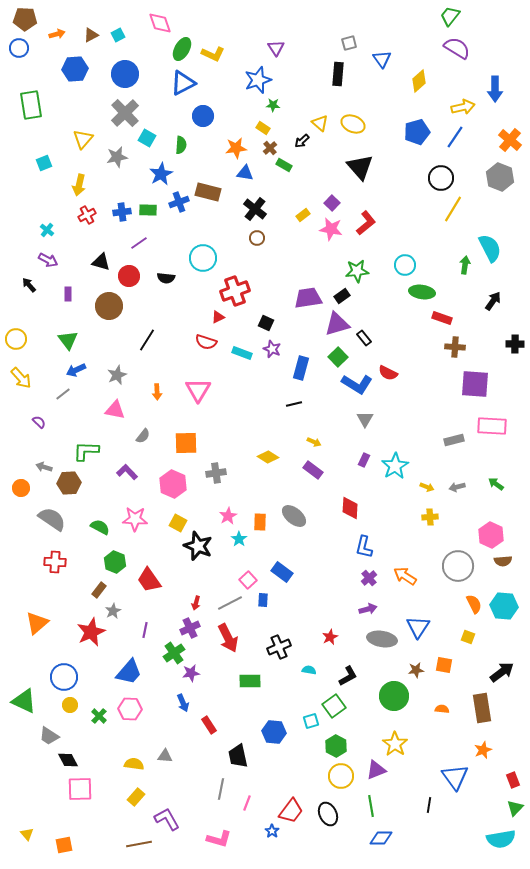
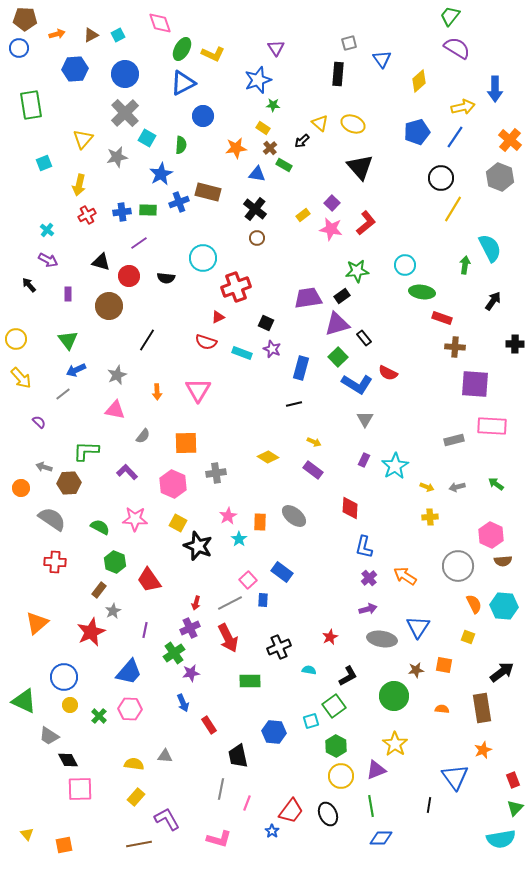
blue triangle at (245, 173): moved 12 px right, 1 px down
red cross at (235, 291): moved 1 px right, 4 px up
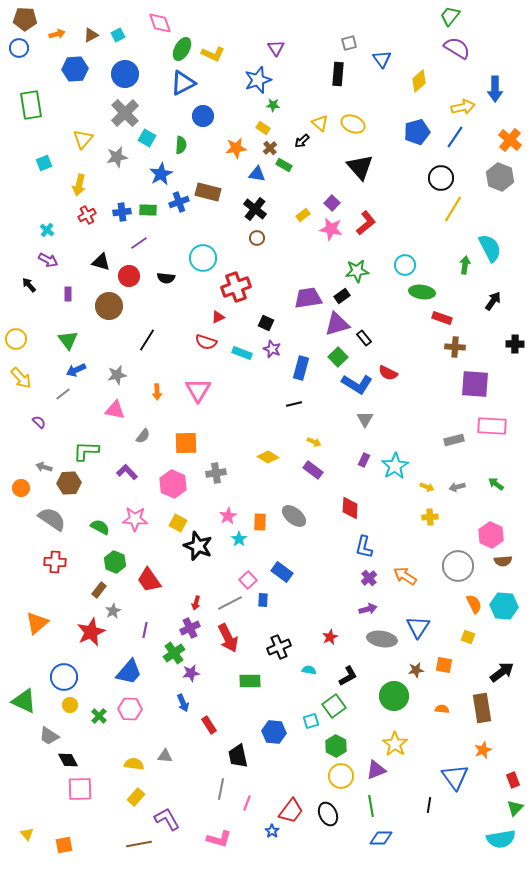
gray star at (117, 375): rotated 12 degrees clockwise
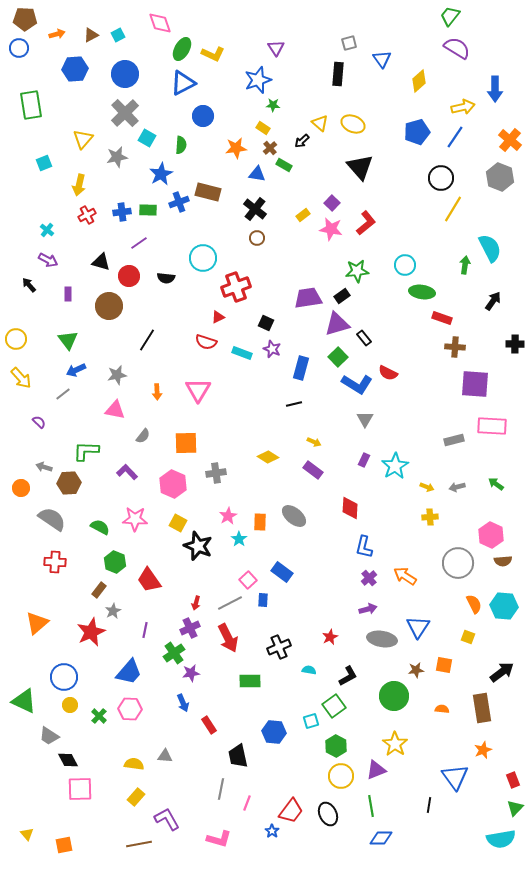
gray circle at (458, 566): moved 3 px up
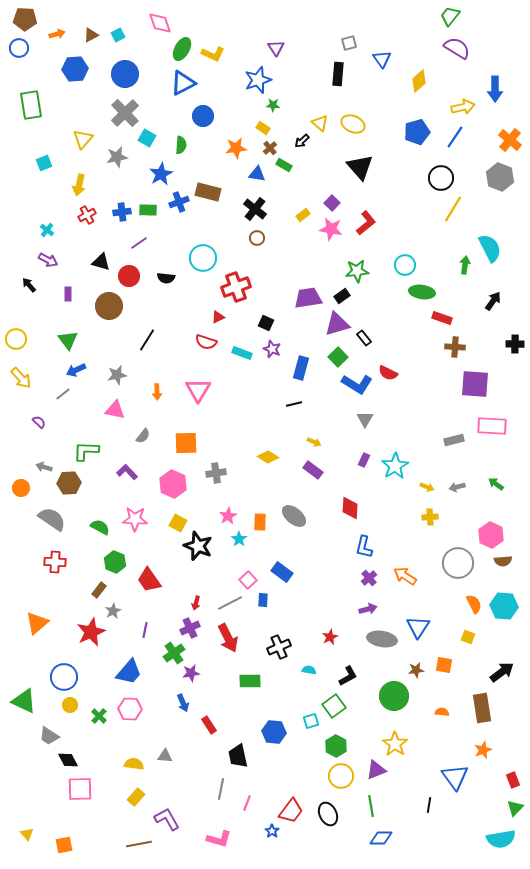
orange semicircle at (442, 709): moved 3 px down
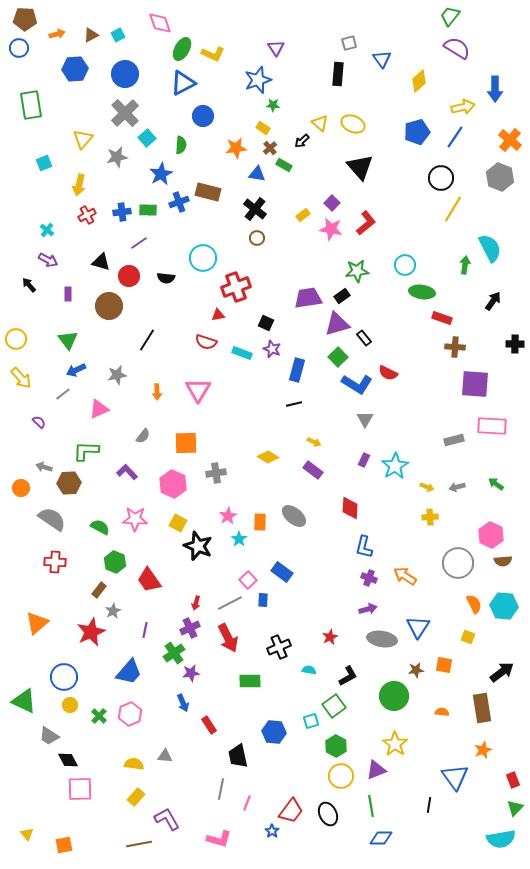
cyan square at (147, 138): rotated 18 degrees clockwise
red triangle at (218, 317): moved 2 px up; rotated 16 degrees clockwise
blue rectangle at (301, 368): moved 4 px left, 2 px down
pink triangle at (115, 410): moved 16 px left, 1 px up; rotated 35 degrees counterclockwise
purple cross at (369, 578): rotated 28 degrees counterclockwise
pink hexagon at (130, 709): moved 5 px down; rotated 25 degrees counterclockwise
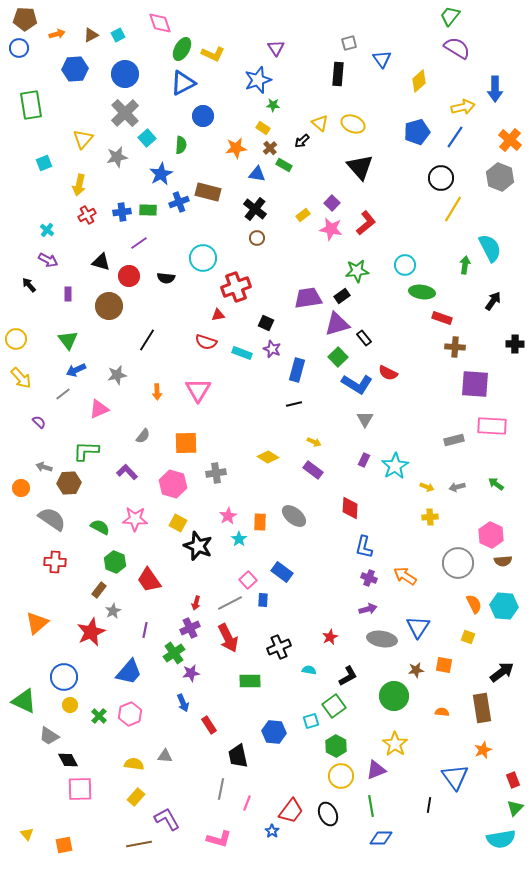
pink hexagon at (173, 484): rotated 8 degrees counterclockwise
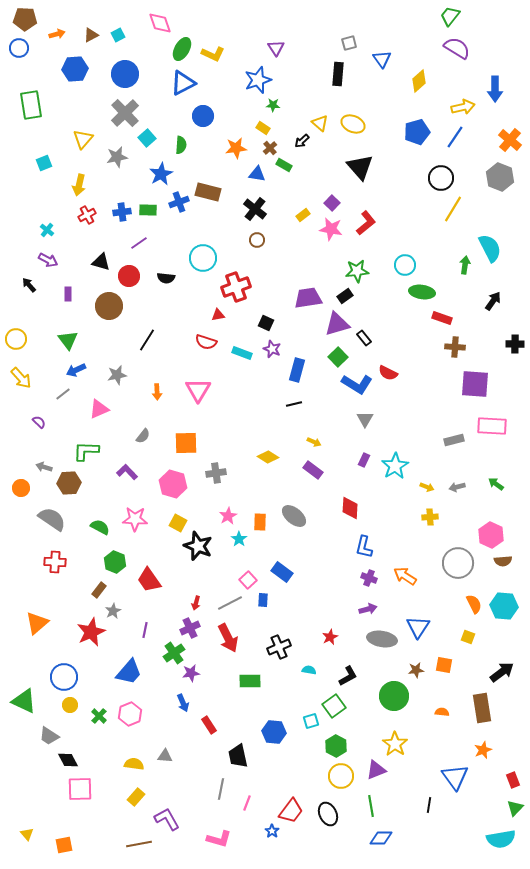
brown circle at (257, 238): moved 2 px down
black rectangle at (342, 296): moved 3 px right
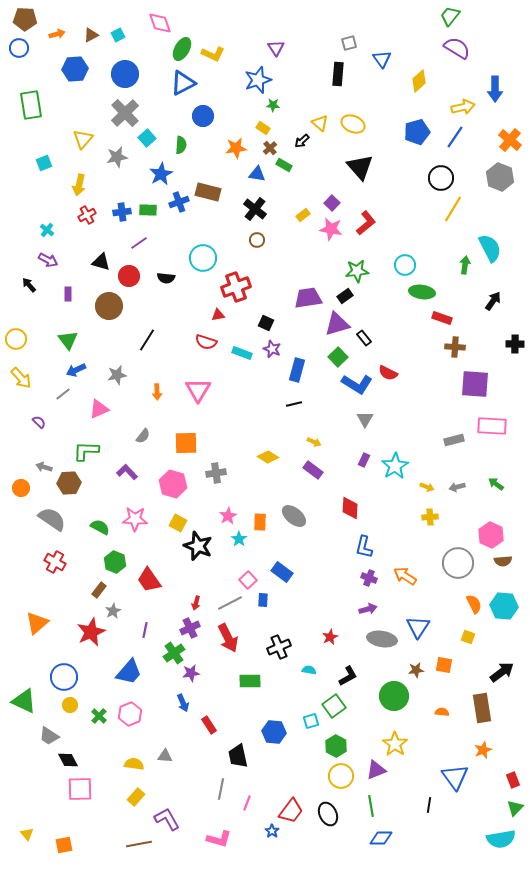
red cross at (55, 562): rotated 25 degrees clockwise
